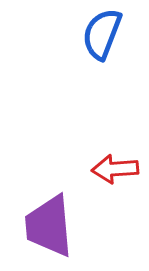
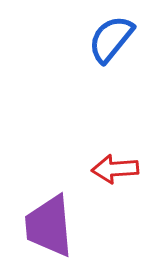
blue semicircle: moved 9 px right, 5 px down; rotated 18 degrees clockwise
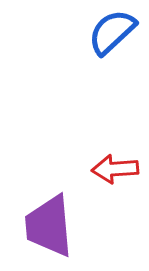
blue semicircle: moved 1 px right, 7 px up; rotated 8 degrees clockwise
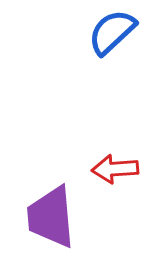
purple trapezoid: moved 2 px right, 9 px up
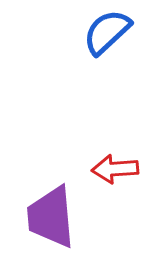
blue semicircle: moved 5 px left
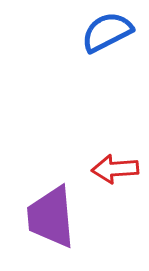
blue semicircle: rotated 16 degrees clockwise
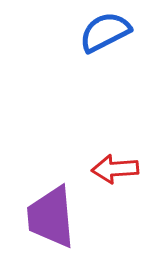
blue semicircle: moved 2 px left
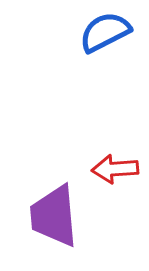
purple trapezoid: moved 3 px right, 1 px up
